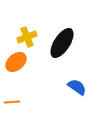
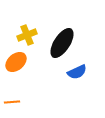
yellow cross: moved 2 px up
blue semicircle: moved 15 px up; rotated 120 degrees clockwise
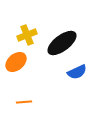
black ellipse: rotated 20 degrees clockwise
orange line: moved 12 px right
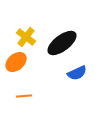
yellow cross: moved 1 px left, 2 px down; rotated 30 degrees counterclockwise
blue semicircle: moved 1 px down
orange line: moved 6 px up
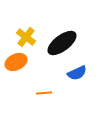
orange ellipse: rotated 15 degrees clockwise
orange line: moved 20 px right, 3 px up
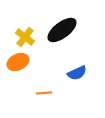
yellow cross: moved 1 px left
black ellipse: moved 13 px up
orange ellipse: moved 2 px right
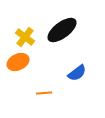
blue semicircle: rotated 12 degrees counterclockwise
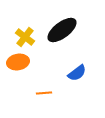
orange ellipse: rotated 15 degrees clockwise
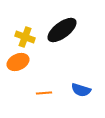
yellow cross: rotated 18 degrees counterclockwise
orange ellipse: rotated 15 degrees counterclockwise
blue semicircle: moved 4 px right, 17 px down; rotated 54 degrees clockwise
